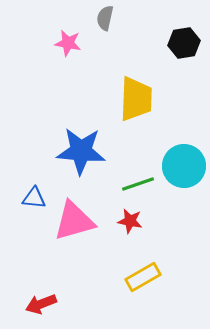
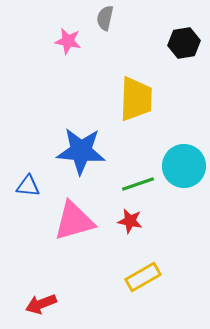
pink star: moved 2 px up
blue triangle: moved 6 px left, 12 px up
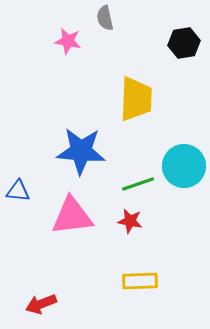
gray semicircle: rotated 25 degrees counterclockwise
blue triangle: moved 10 px left, 5 px down
pink triangle: moved 2 px left, 5 px up; rotated 9 degrees clockwise
yellow rectangle: moved 3 px left, 4 px down; rotated 28 degrees clockwise
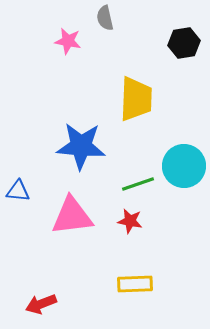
blue star: moved 5 px up
yellow rectangle: moved 5 px left, 3 px down
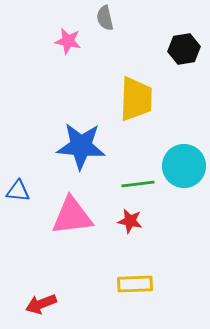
black hexagon: moved 6 px down
green line: rotated 12 degrees clockwise
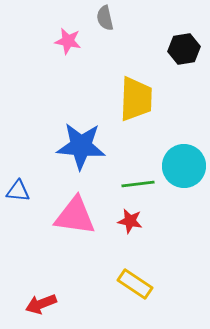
pink triangle: moved 3 px right; rotated 15 degrees clockwise
yellow rectangle: rotated 36 degrees clockwise
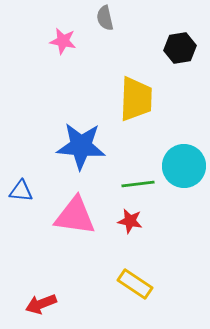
pink star: moved 5 px left
black hexagon: moved 4 px left, 1 px up
blue triangle: moved 3 px right
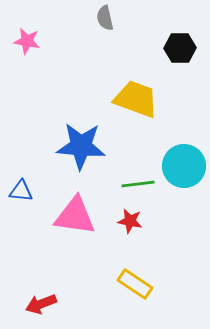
pink star: moved 36 px left
black hexagon: rotated 8 degrees clockwise
yellow trapezoid: rotated 72 degrees counterclockwise
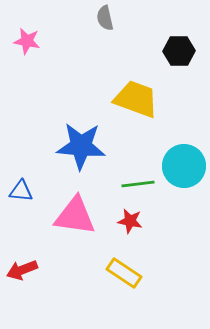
black hexagon: moved 1 px left, 3 px down
yellow rectangle: moved 11 px left, 11 px up
red arrow: moved 19 px left, 34 px up
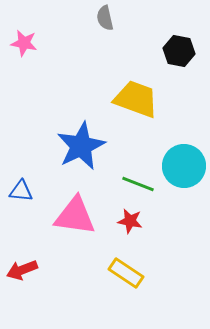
pink star: moved 3 px left, 2 px down
black hexagon: rotated 12 degrees clockwise
blue star: rotated 30 degrees counterclockwise
green line: rotated 28 degrees clockwise
yellow rectangle: moved 2 px right
